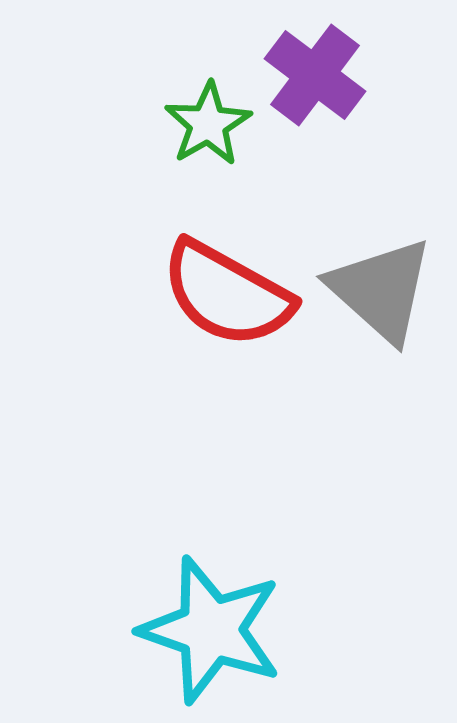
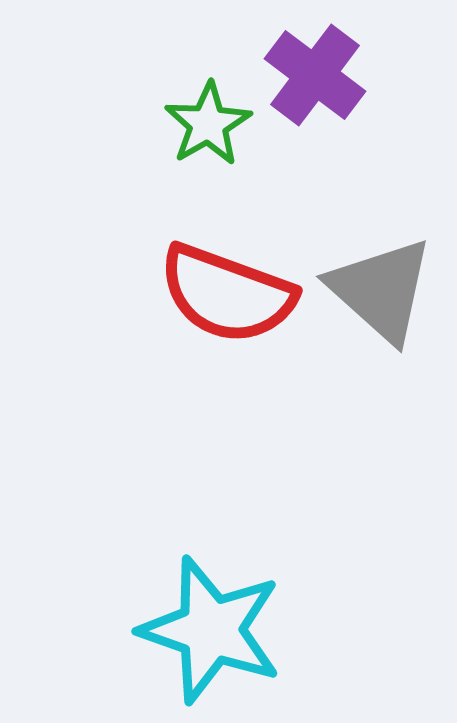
red semicircle: rotated 9 degrees counterclockwise
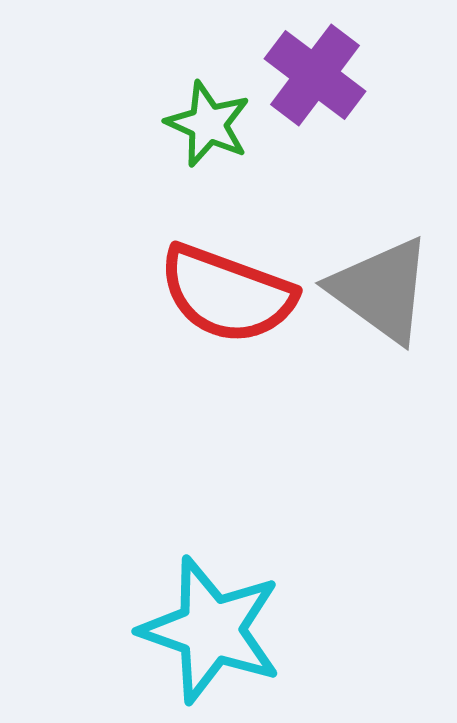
green star: rotated 18 degrees counterclockwise
gray triangle: rotated 6 degrees counterclockwise
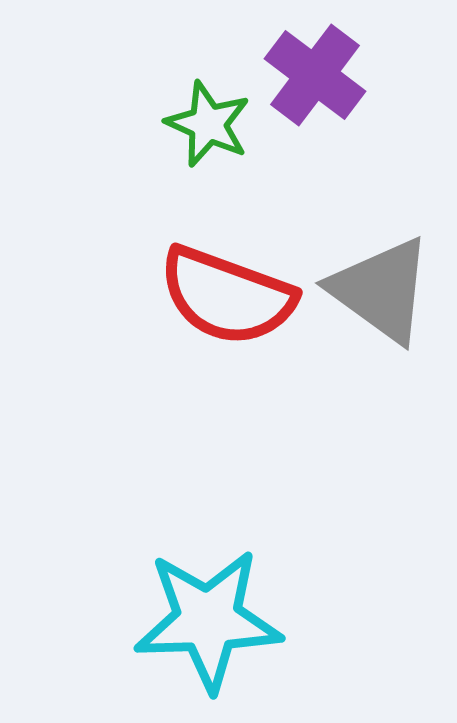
red semicircle: moved 2 px down
cyan star: moved 3 px left, 10 px up; rotated 21 degrees counterclockwise
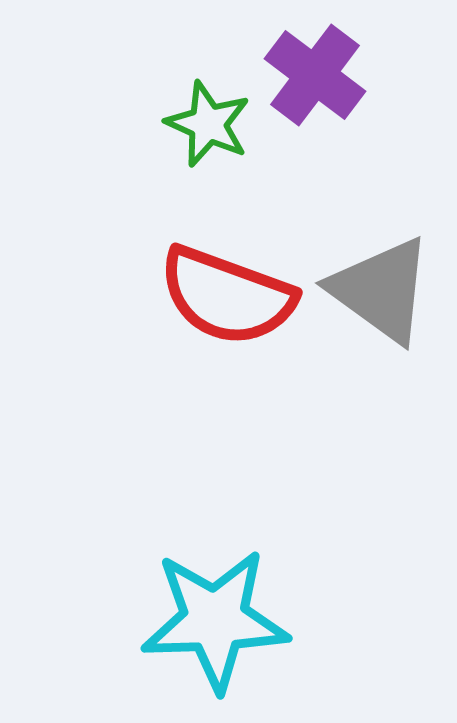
cyan star: moved 7 px right
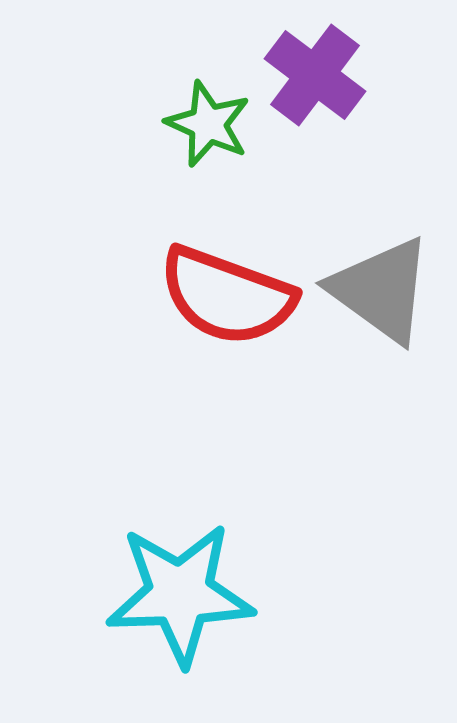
cyan star: moved 35 px left, 26 px up
